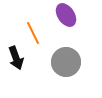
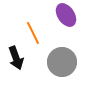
gray circle: moved 4 px left
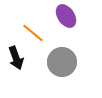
purple ellipse: moved 1 px down
orange line: rotated 25 degrees counterclockwise
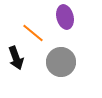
purple ellipse: moved 1 px left, 1 px down; rotated 20 degrees clockwise
gray circle: moved 1 px left
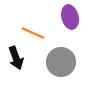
purple ellipse: moved 5 px right
orange line: rotated 15 degrees counterclockwise
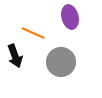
black arrow: moved 1 px left, 2 px up
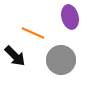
black arrow: rotated 25 degrees counterclockwise
gray circle: moved 2 px up
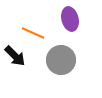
purple ellipse: moved 2 px down
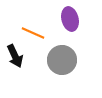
black arrow: rotated 20 degrees clockwise
gray circle: moved 1 px right
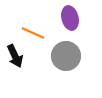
purple ellipse: moved 1 px up
gray circle: moved 4 px right, 4 px up
